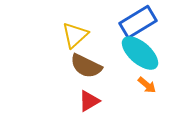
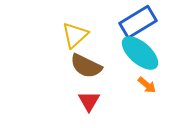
red triangle: rotated 30 degrees counterclockwise
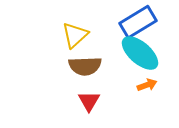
brown semicircle: moved 1 px left; rotated 28 degrees counterclockwise
orange arrow: rotated 60 degrees counterclockwise
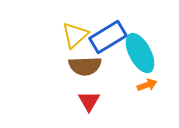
blue rectangle: moved 30 px left, 15 px down
cyan ellipse: rotated 21 degrees clockwise
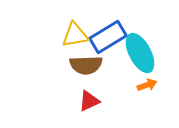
yellow triangle: rotated 32 degrees clockwise
brown semicircle: moved 1 px right, 1 px up
red triangle: rotated 35 degrees clockwise
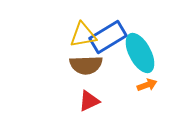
yellow triangle: moved 8 px right
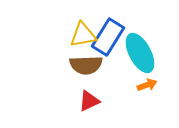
blue rectangle: rotated 27 degrees counterclockwise
